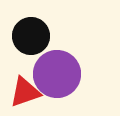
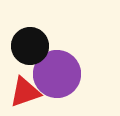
black circle: moved 1 px left, 10 px down
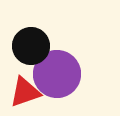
black circle: moved 1 px right
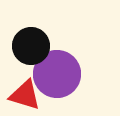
red triangle: moved 3 px down; rotated 36 degrees clockwise
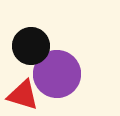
red triangle: moved 2 px left
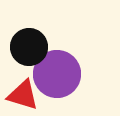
black circle: moved 2 px left, 1 px down
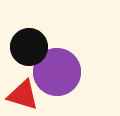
purple circle: moved 2 px up
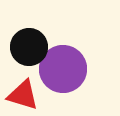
purple circle: moved 6 px right, 3 px up
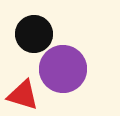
black circle: moved 5 px right, 13 px up
